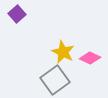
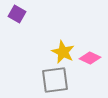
purple square: rotated 18 degrees counterclockwise
gray square: rotated 28 degrees clockwise
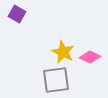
pink diamond: moved 1 px up
gray square: moved 1 px right
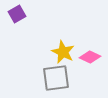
purple square: rotated 30 degrees clockwise
gray square: moved 2 px up
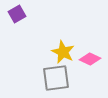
pink diamond: moved 2 px down
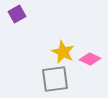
gray square: moved 1 px left, 1 px down
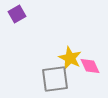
yellow star: moved 7 px right, 6 px down
pink diamond: moved 7 px down; rotated 40 degrees clockwise
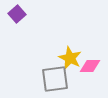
purple square: rotated 12 degrees counterclockwise
pink diamond: rotated 65 degrees counterclockwise
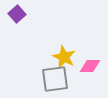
yellow star: moved 6 px left, 1 px up
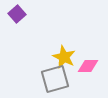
pink diamond: moved 2 px left
gray square: rotated 8 degrees counterclockwise
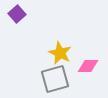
yellow star: moved 4 px left, 4 px up
